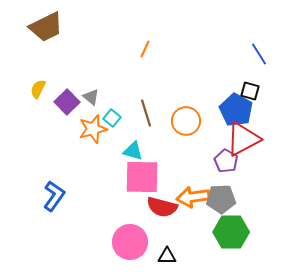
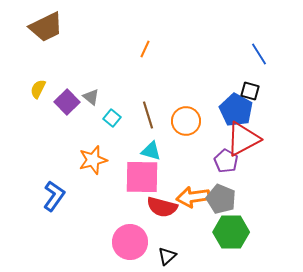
brown line: moved 2 px right, 2 px down
orange star: moved 31 px down
cyan triangle: moved 18 px right
gray pentagon: rotated 24 degrees clockwise
black triangle: rotated 42 degrees counterclockwise
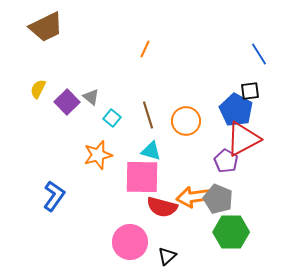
black square: rotated 24 degrees counterclockwise
orange star: moved 5 px right, 5 px up
gray pentagon: moved 3 px left
